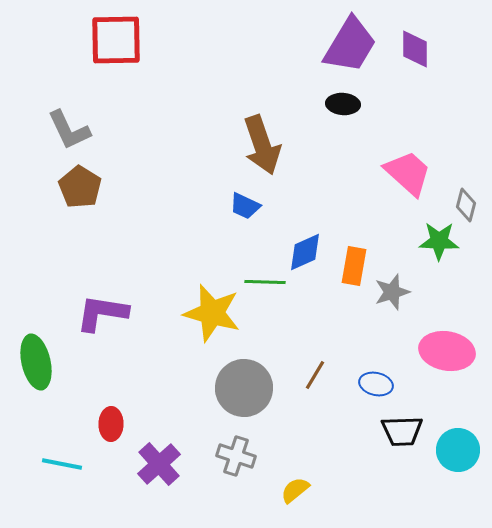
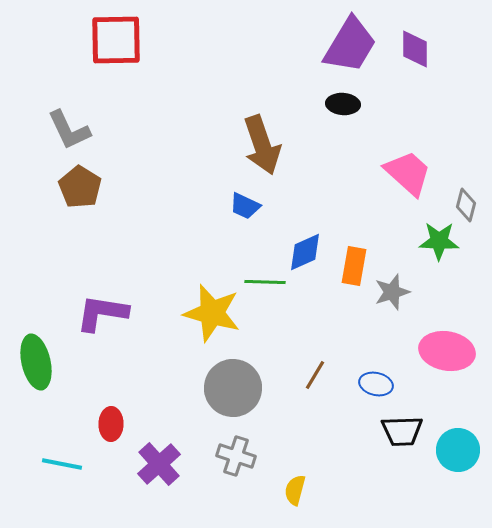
gray circle: moved 11 px left
yellow semicircle: rotated 36 degrees counterclockwise
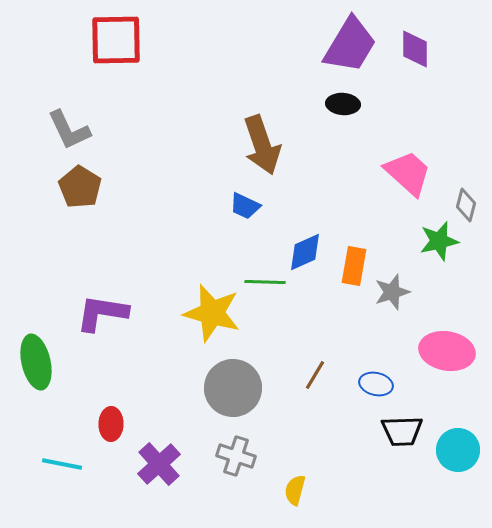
green star: rotated 15 degrees counterclockwise
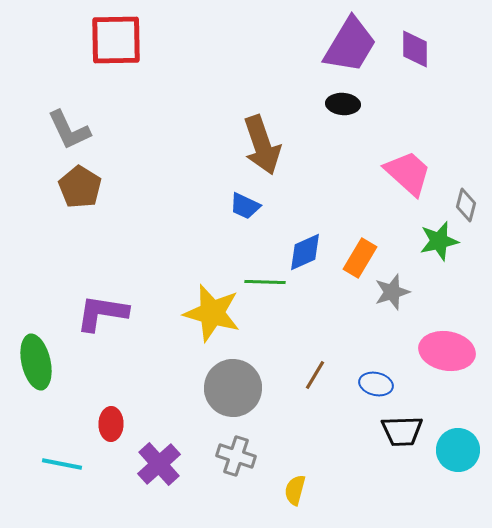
orange rectangle: moved 6 px right, 8 px up; rotated 21 degrees clockwise
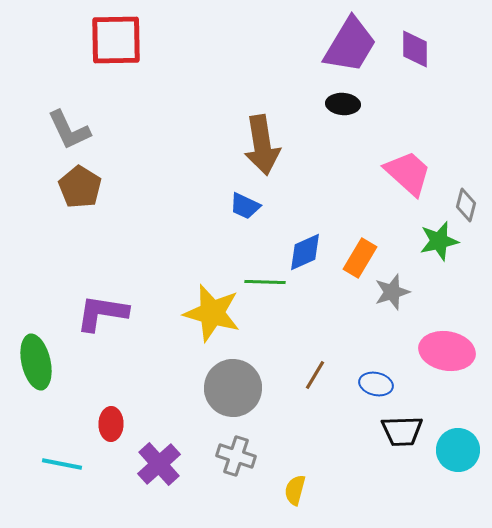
brown arrow: rotated 10 degrees clockwise
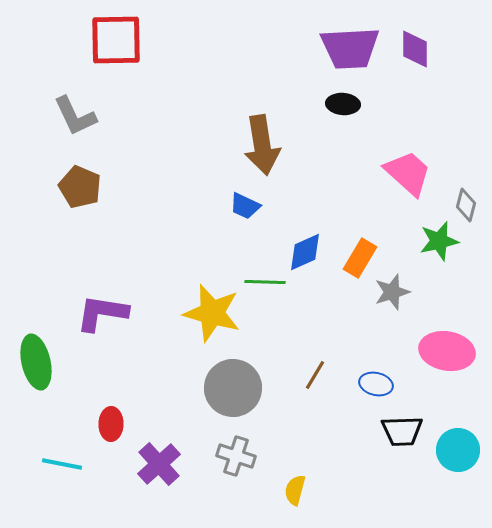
purple trapezoid: moved 3 px down; rotated 56 degrees clockwise
gray L-shape: moved 6 px right, 14 px up
brown pentagon: rotated 9 degrees counterclockwise
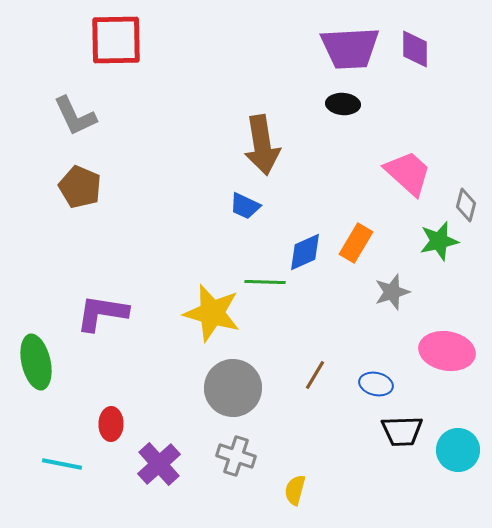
orange rectangle: moved 4 px left, 15 px up
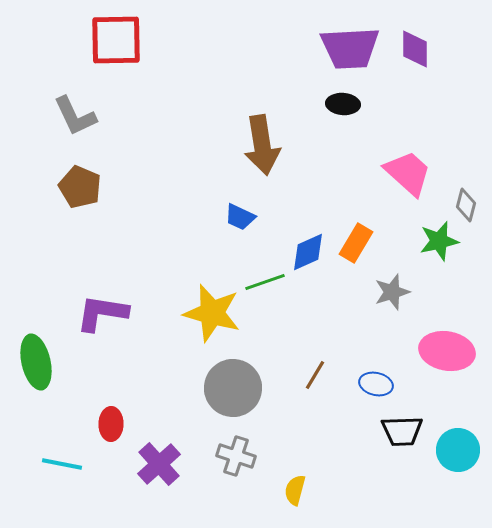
blue trapezoid: moved 5 px left, 11 px down
blue diamond: moved 3 px right
green line: rotated 21 degrees counterclockwise
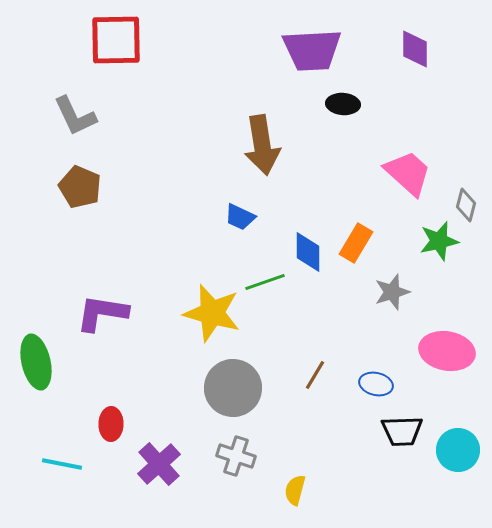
purple trapezoid: moved 38 px left, 2 px down
blue diamond: rotated 66 degrees counterclockwise
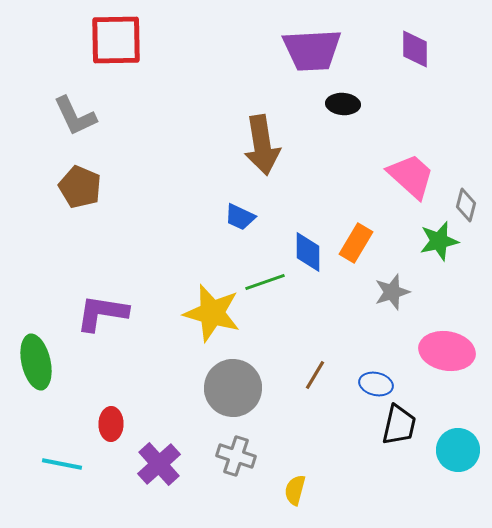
pink trapezoid: moved 3 px right, 3 px down
black trapezoid: moved 3 px left, 6 px up; rotated 75 degrees counterclockwise
